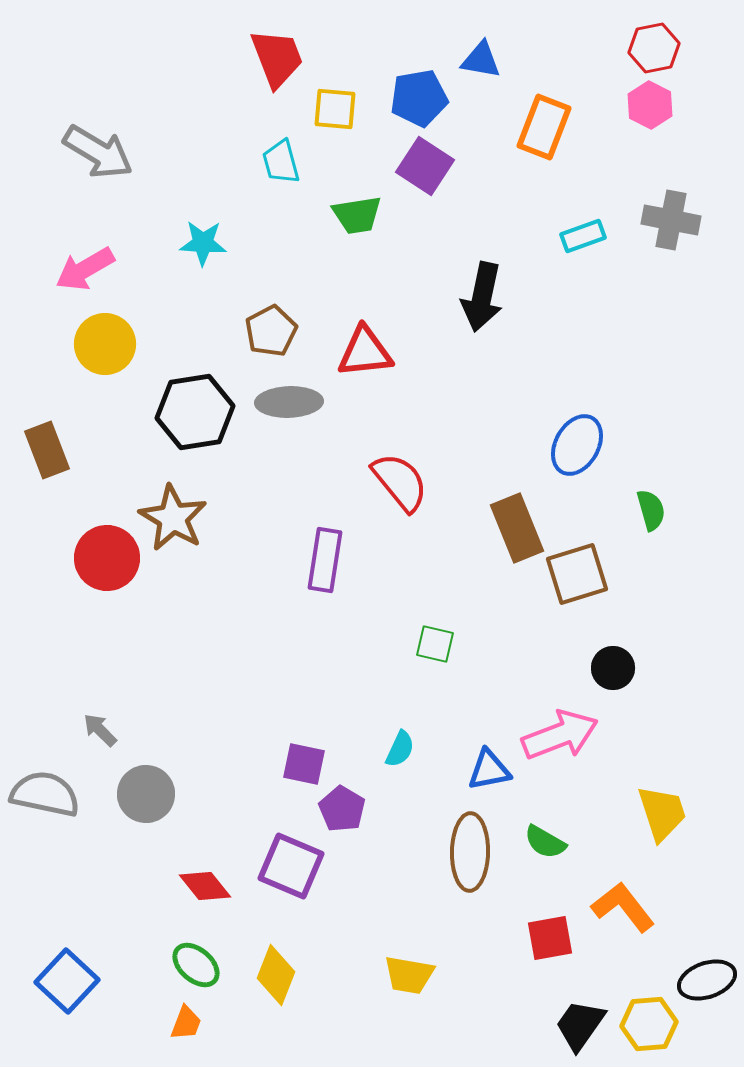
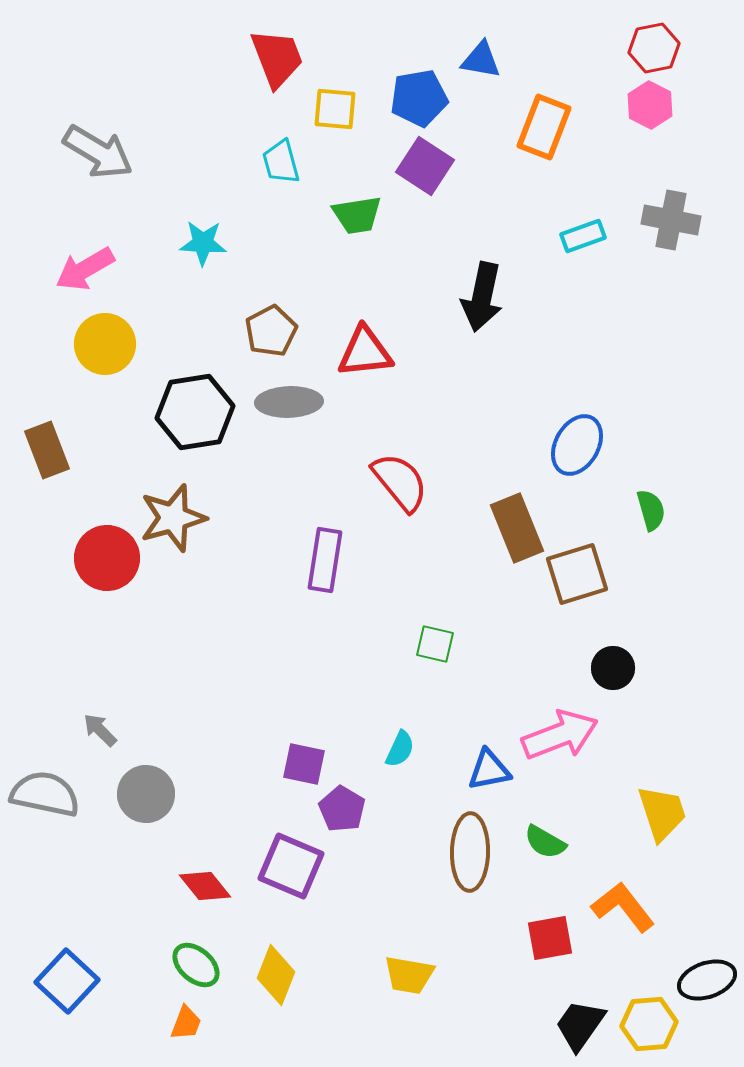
brown star at (173, 518): rotated 26 degrees clockwise
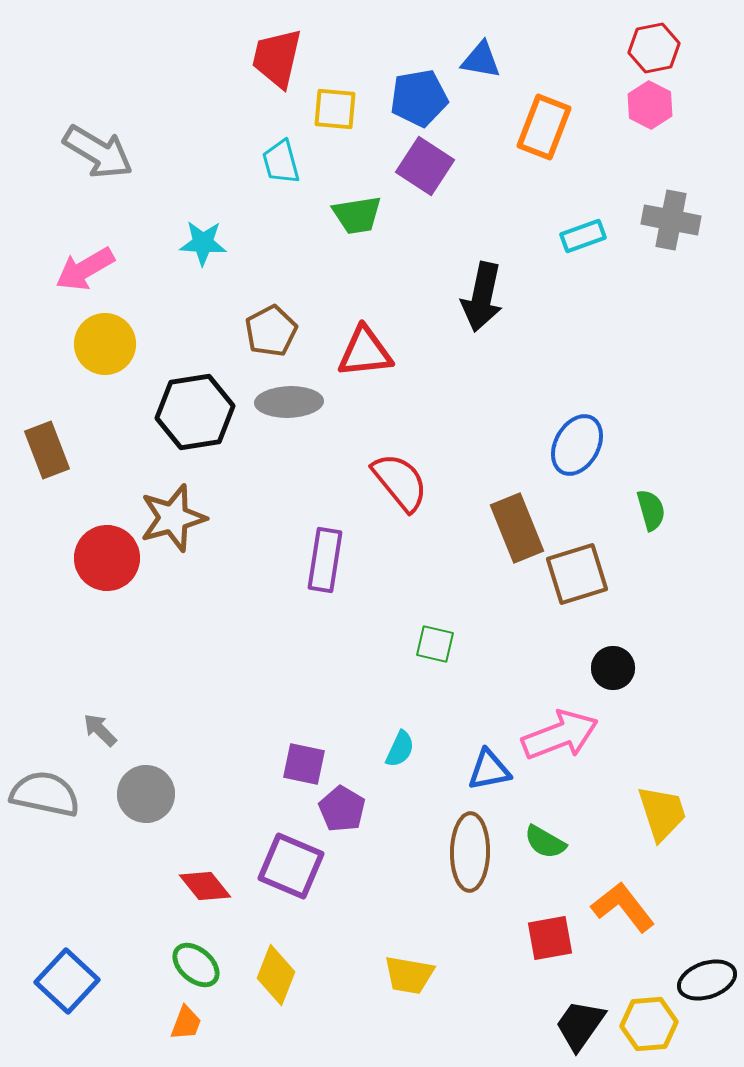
red trapezoid at (277, 58): rotated 146 degrees counterclockwise
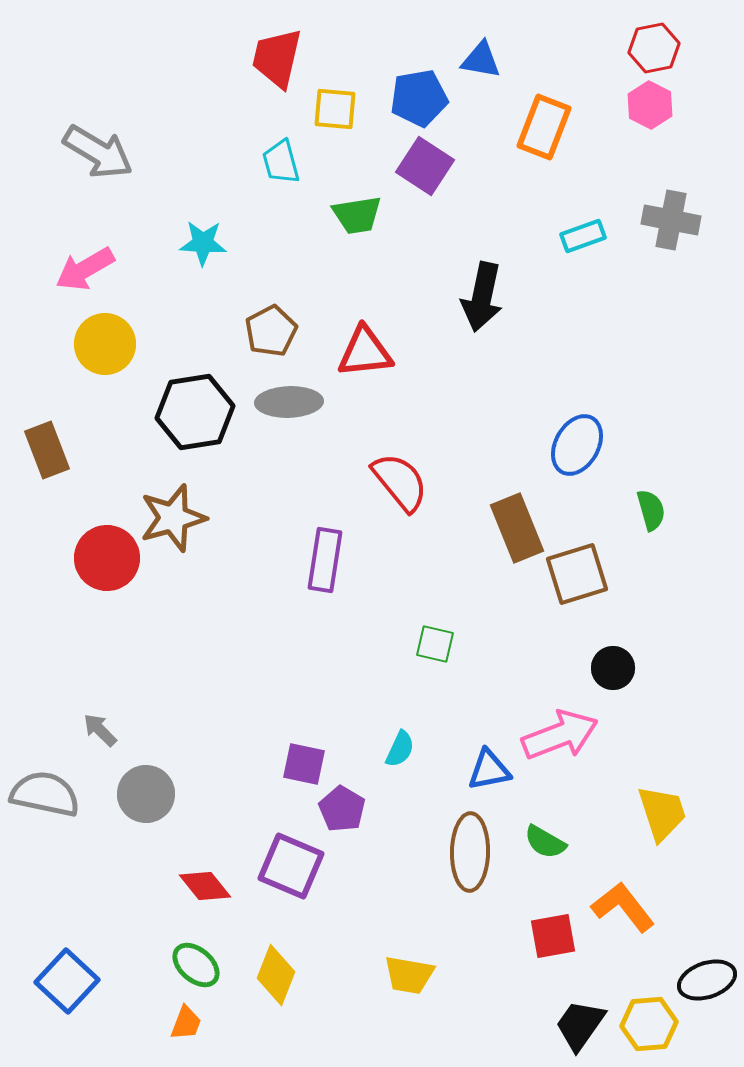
red square at (550, 938): moved 3 px right, 2 px up
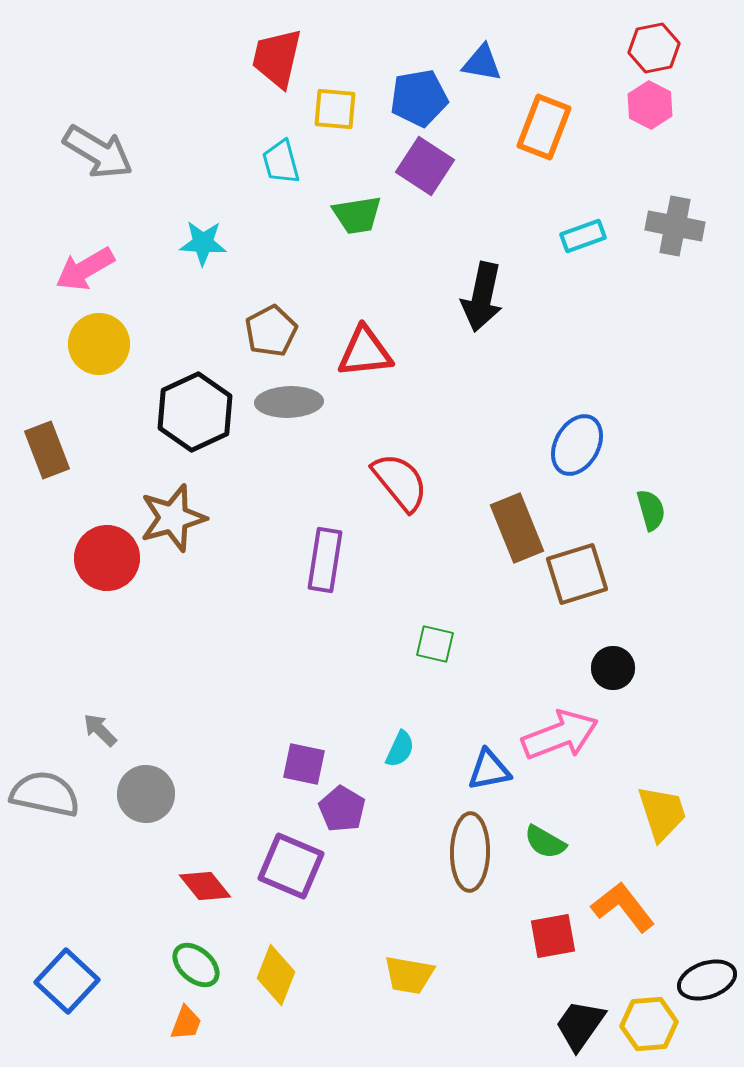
blue triangle at (481, 60): moved 1 px right, 3 px down
gray cross at (671, 220): moved 4 px right, 6 px down
yellow circle at (105, 344): moved 6 px left
black hexagon at (195, 412): rotated 16 degrees counterclockwise
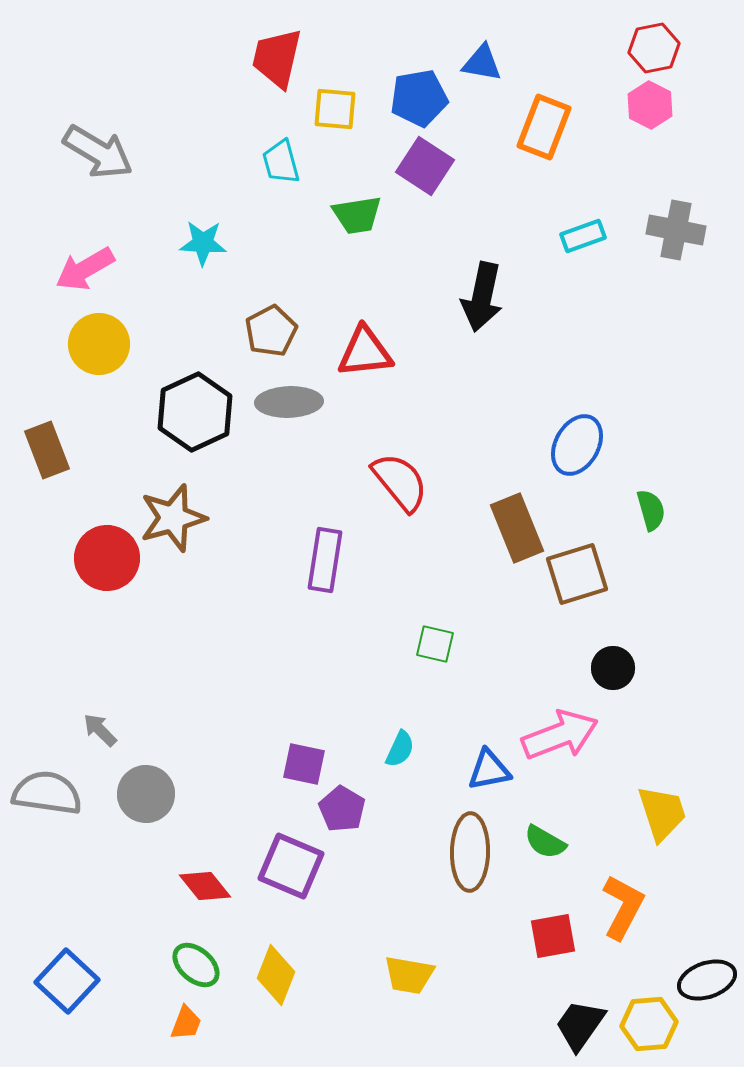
gray cross at (675, 226): moved 1 px right, 4 px down
gray semicircle at (45, 794): moved 2 px right, 1 px up; rotated 4 degrees counterclockwise
orange L-shape at (623, 907): rotated 66 degrees clockwise
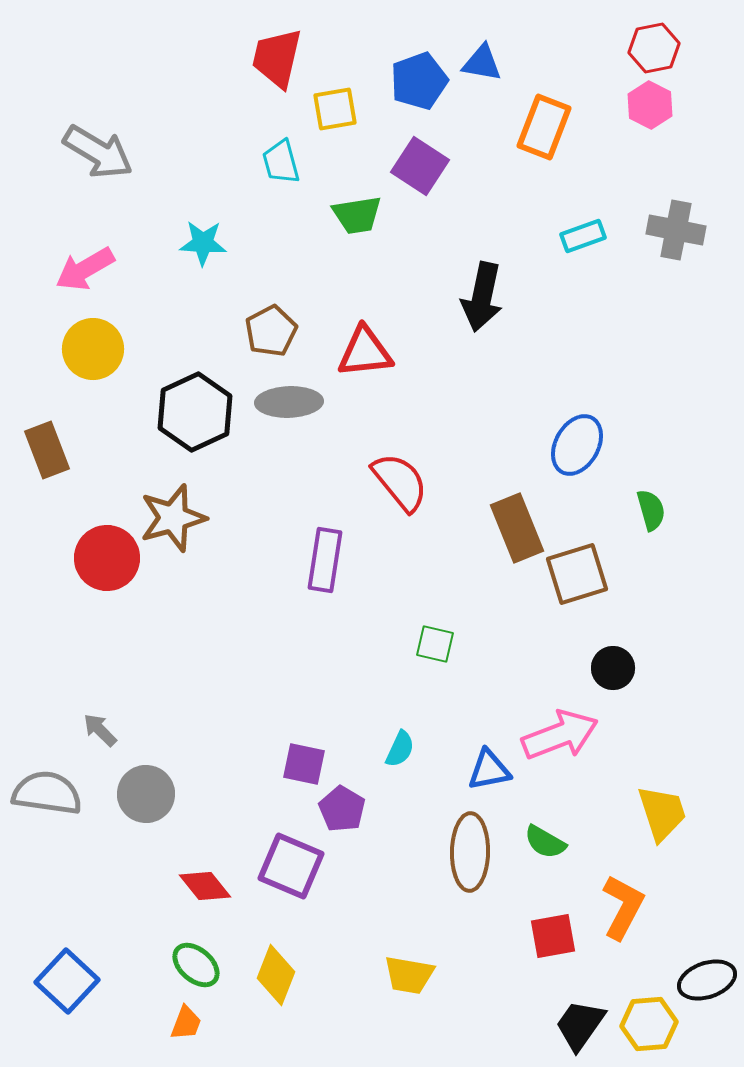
blue pentagon at (419, 98): moved 17 px up; rotated 10 degrees counterclockwise
yellow square at (335, 109): rotated 15 degrees counterclockwise
purple square at (425, 166): moved 5 px left
yellow circle at (99, 344): moved 6 px left, 5 px down
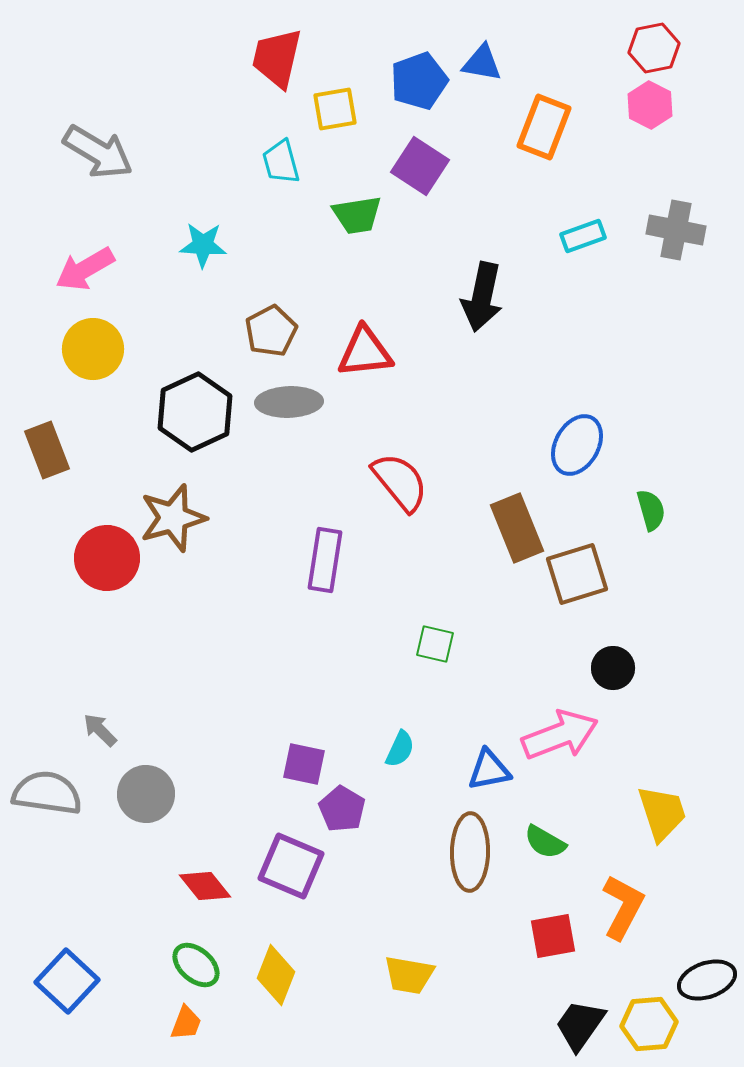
cyan star at (203, 243): moved 2 px down
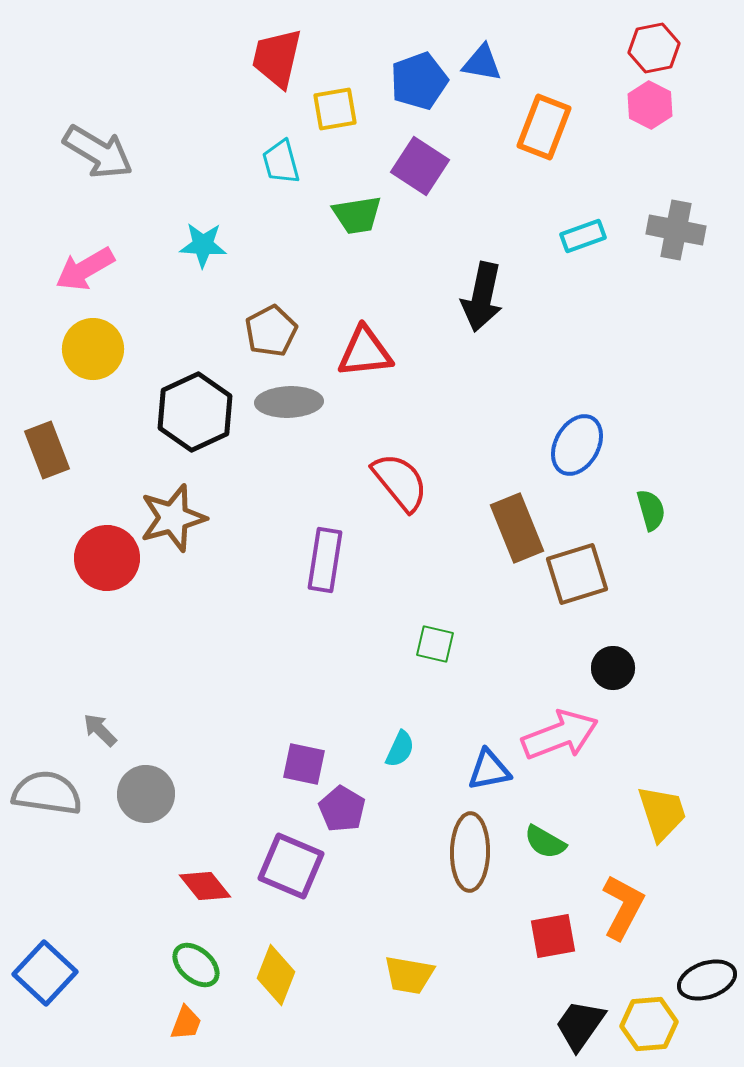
blue square at (67, 981): moved 22 px left, 8 px up
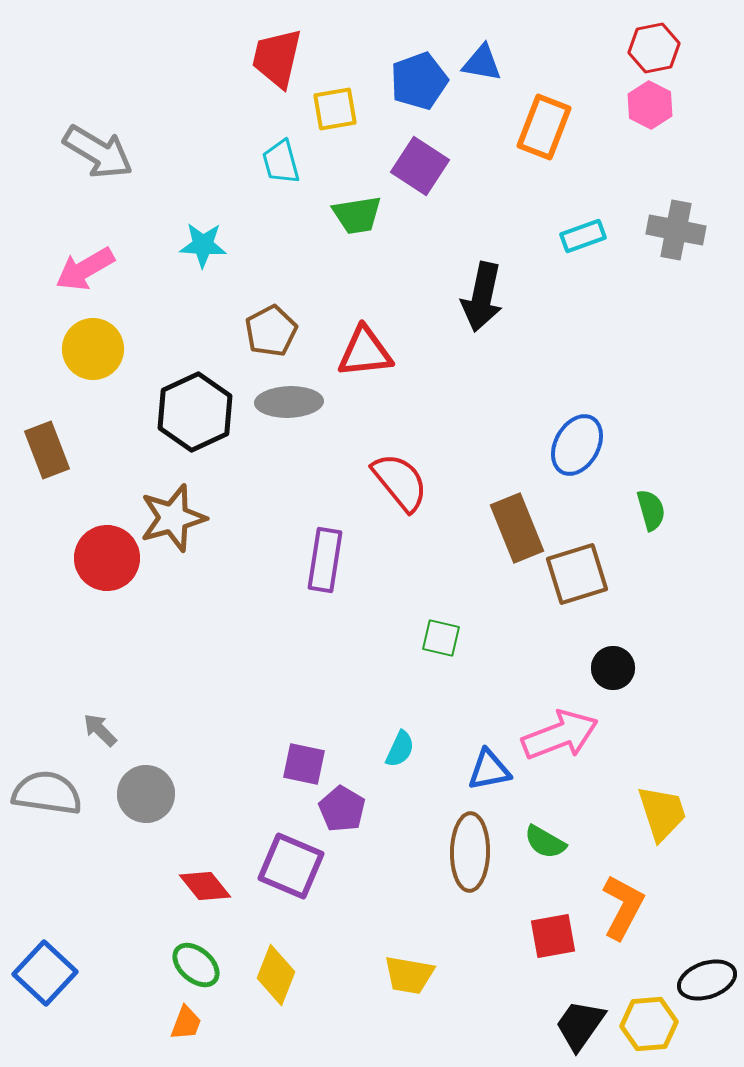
green square at (435, 644): moved 6 px right, 6 px up
